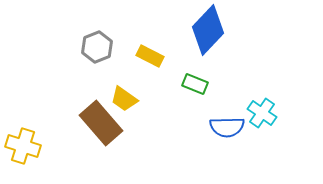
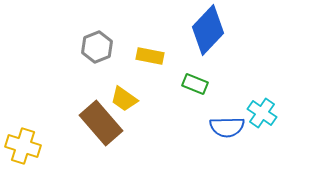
yellow rectangle: rotated 16 degrees counterclockwise
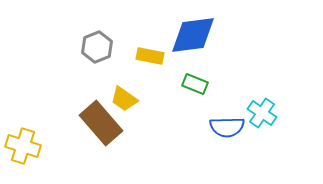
blue diamond: moved 15 px left, 5 px down; rotated 39 degrees clockwise
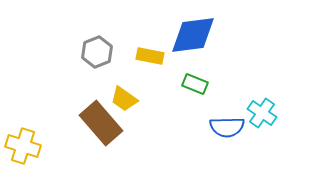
gray hexagon: moved 5 px down
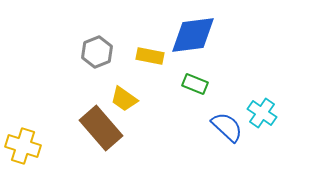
brown rectangle: moved 5 px down
blue semicircle: rotated 136 degrees counterclockwise
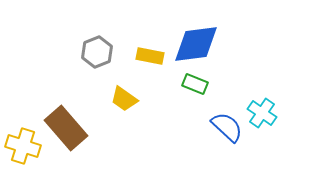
blue diamond: moved 3 px right, 9 px down
brown rectangle: moved 35 px left
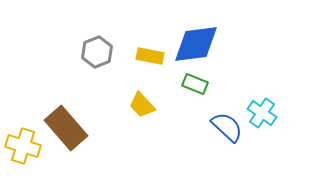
yellow trapezoid: moved 18 px right, 6 px down; rotated 12 degrees clockwise
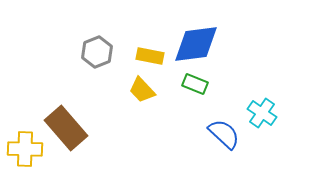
yellow trapezoid: moved 15 px up
blue semicircle: moved 3 px left, 7 px down
yellow cross: moved 2 px right, 3 px down; rotated 16 degrees counterclockwise
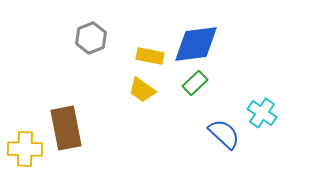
gray hexagon: moved 6 px left, 14 px up
green rectangle: moved 1 px up; rotated 65 degrees counterclockwise
yellow trapezoid: rotated 12 degrees counterclockwise
brown rectangle: rotated 30 degrees clockwise
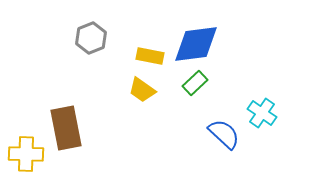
yellow cross: moved 1 px right, 5 px down
